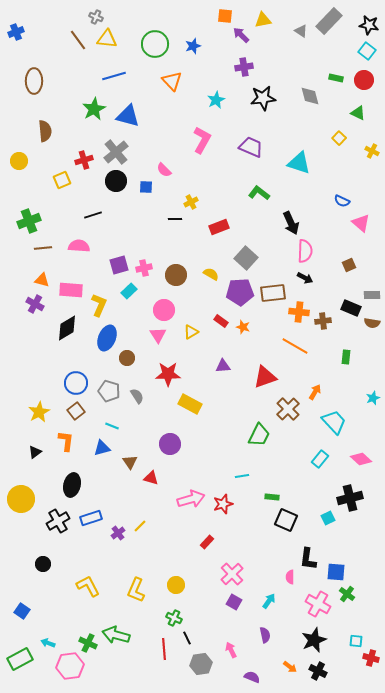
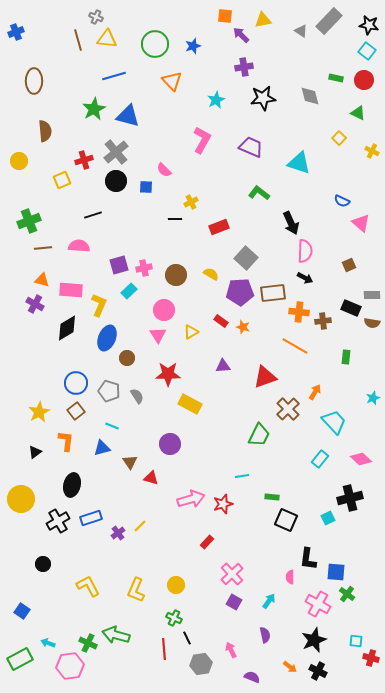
brown line at (78, 40): rotated 20 degrees clockwise
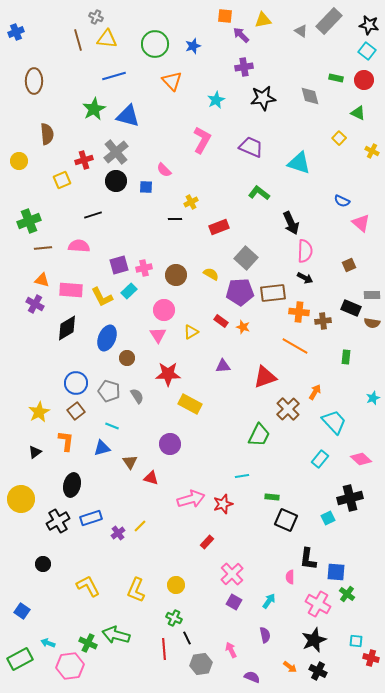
brown semicircle at (45, 131): moved 2 px right, 3 px down
yellow L-shape at (99, 305): moved 3 px right, 8 px up; rotated 130 degrees clockwise
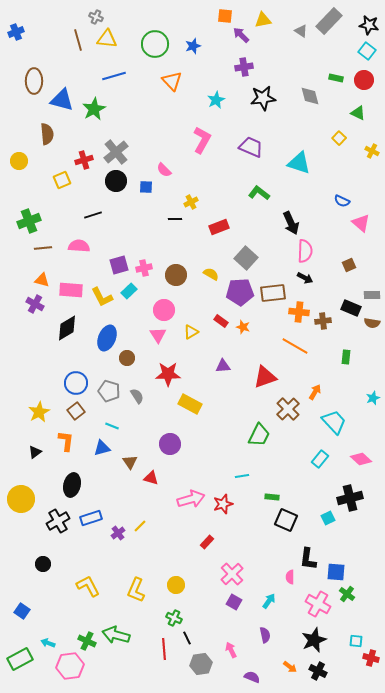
blue triangle at (128, 116): moved 66 px left, 16 px up
green cross at (88, 643): moved 1 px left, 2 px up
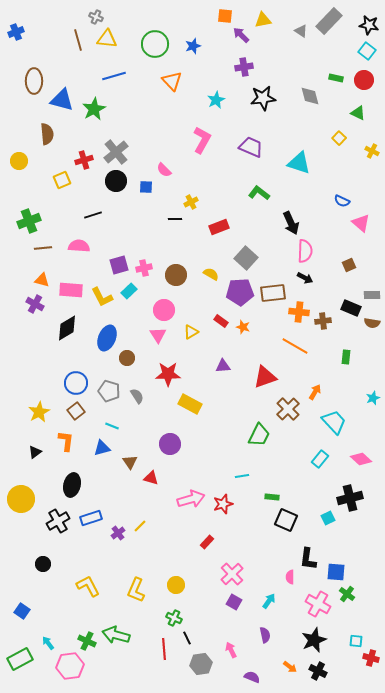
cyan arrow at (48, 643): rotated 32 degrees clockwise
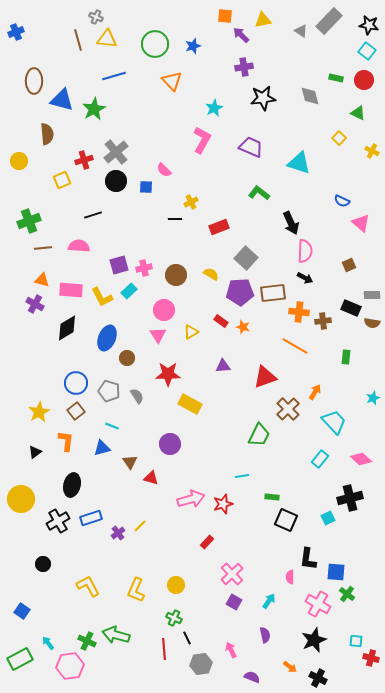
cyan star at (216, 100): moved 2 px left, 8 px down
black cross at (318, 671): moved 7 px down
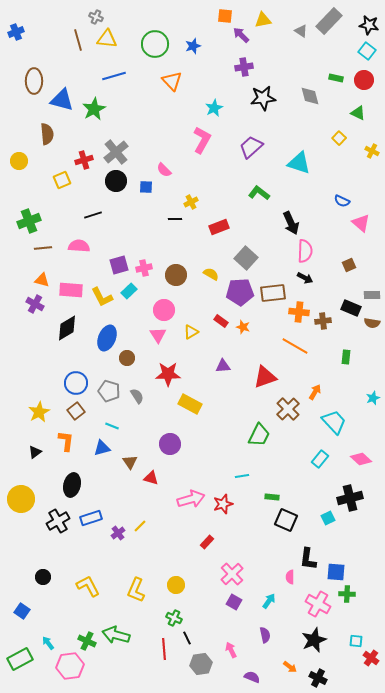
purple trapezoid at (251, 147): rotated 65 degrees counterclockwise
black circle at (43, 564): moved 13 px down
green cross at (347, 594): rotated 35 degrees counterclockwise
red cross at (371, 658): rotated 21 degrees clockwise
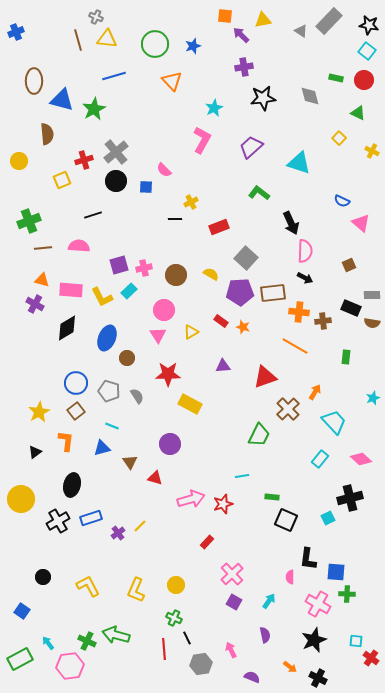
red triangle at (151, 478): moved 4 px right
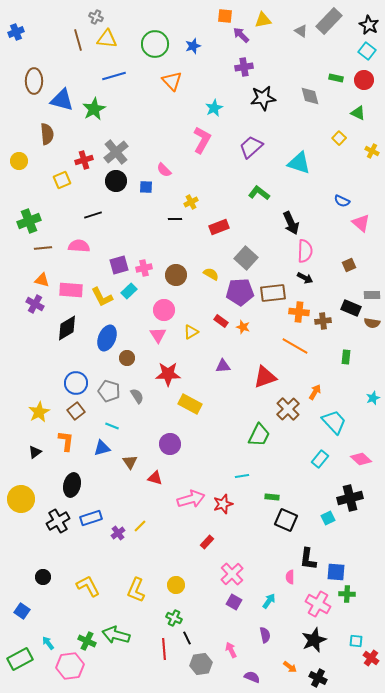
black star at (369, 25): rotated 18 degrees clockwise
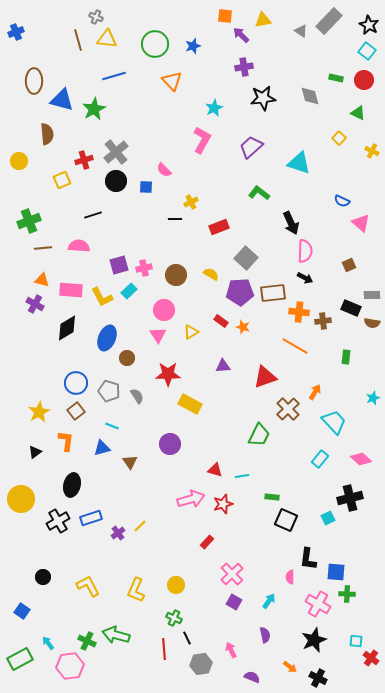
red triangle at (155, 478): moved 60 px right, 8 px up
